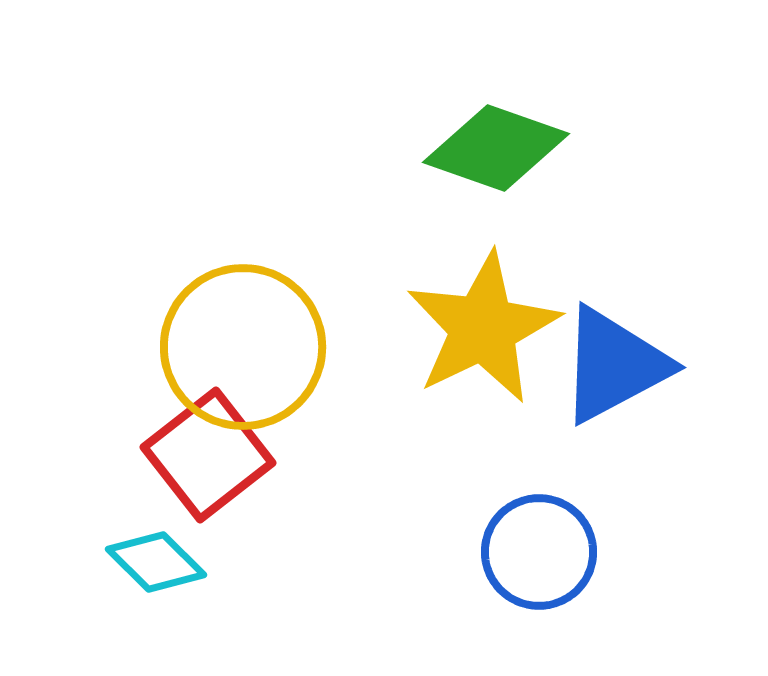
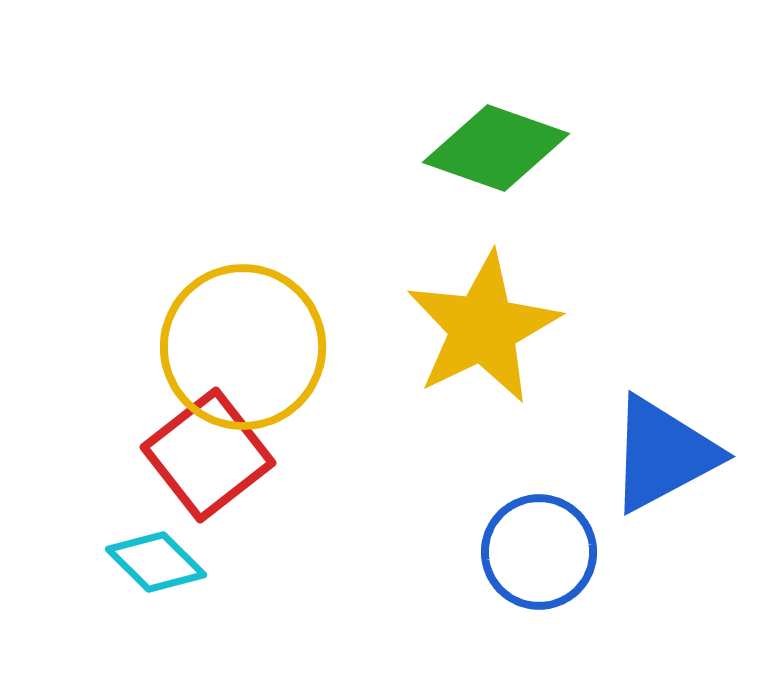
blue triangle: moved 49 px right, 89 px down
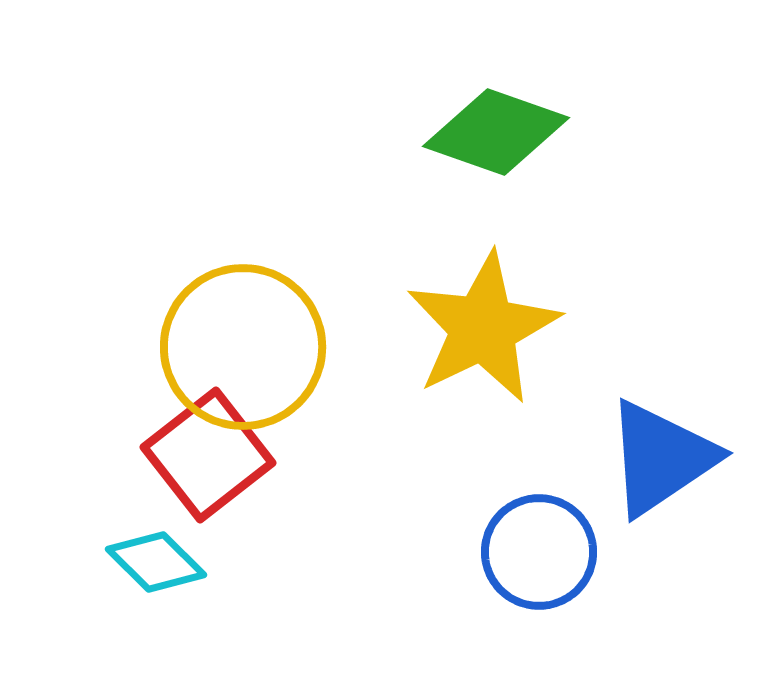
green diamond: moved 16 px up
blue triangle: moved 2 px left, 4 px down; rotated 6 degrees counterclockwise
